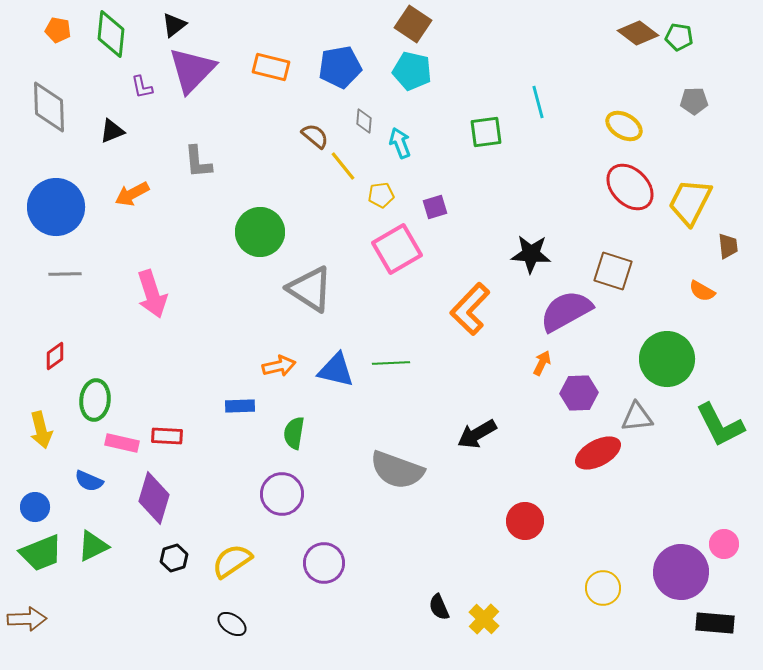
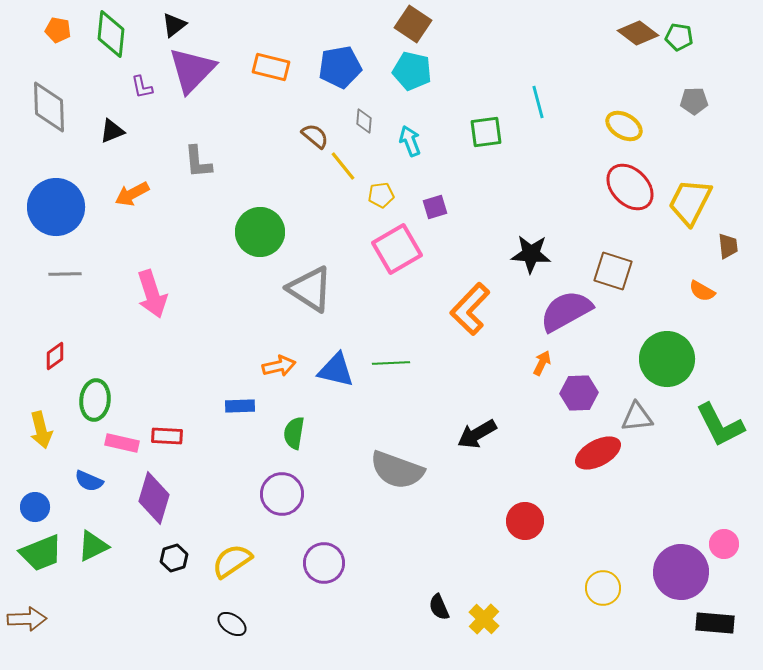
cyan arrow at (400, 143): moved 10 px right, 2 px up
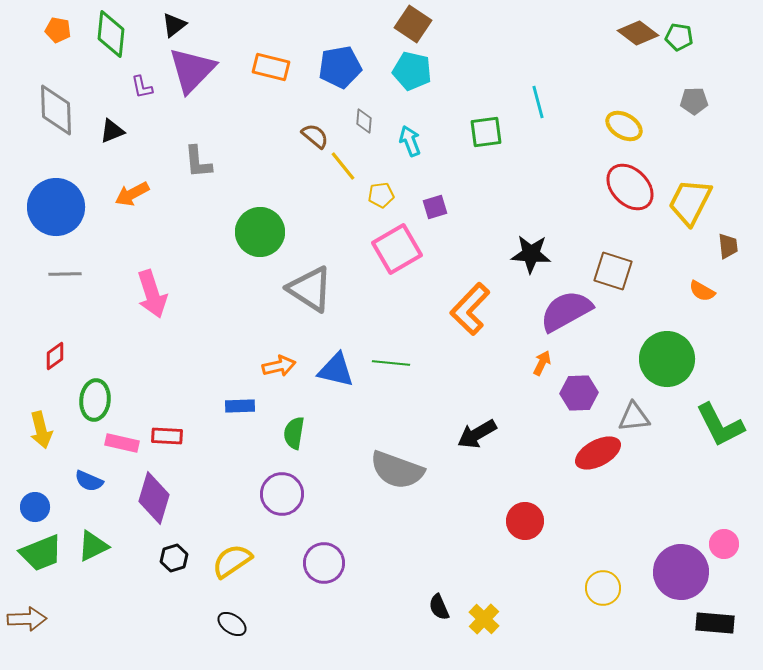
gray diamond at (49, 107): moved 7 px right, 3 px down
green line at (391, 363): rotated 9 degrees clockwise
gray triangle at (637, 417): moved 3 px left
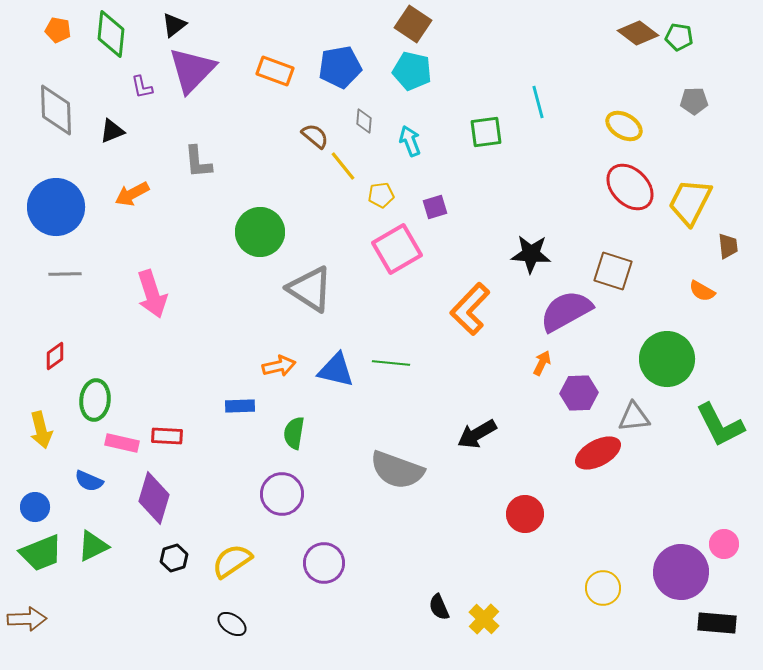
orange rectangle at (271, 67): moved 4 px right, 4 px down; rotated 6 degrees clockwise
red circle at (525, 521): moved 7 px up
black rectangle at (715, 623): moved 2 px right
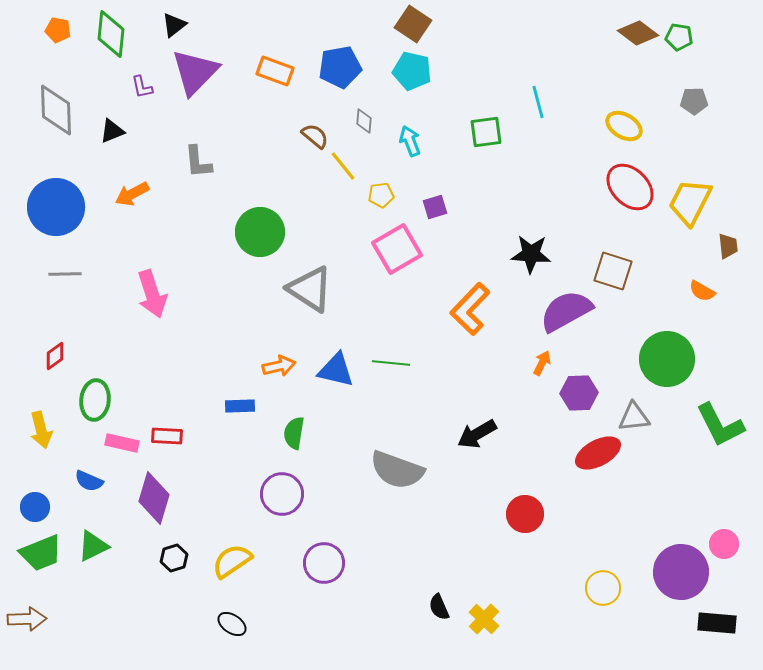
purple triangle at (192, 70): moved 3 px right, 2 px down
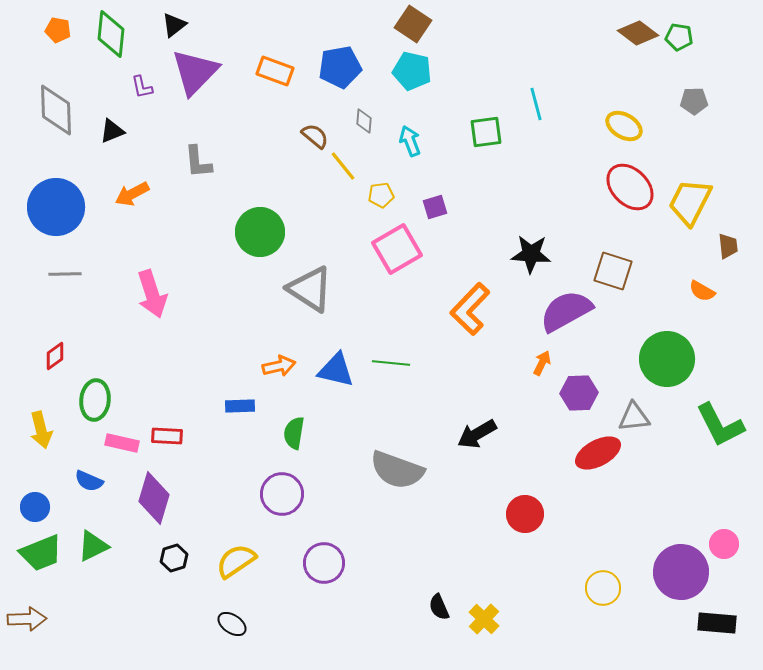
cyan line at (538, 102): moved 2 px left, 2 px down
yellow semicircle at (232, 561): moved 4 px right
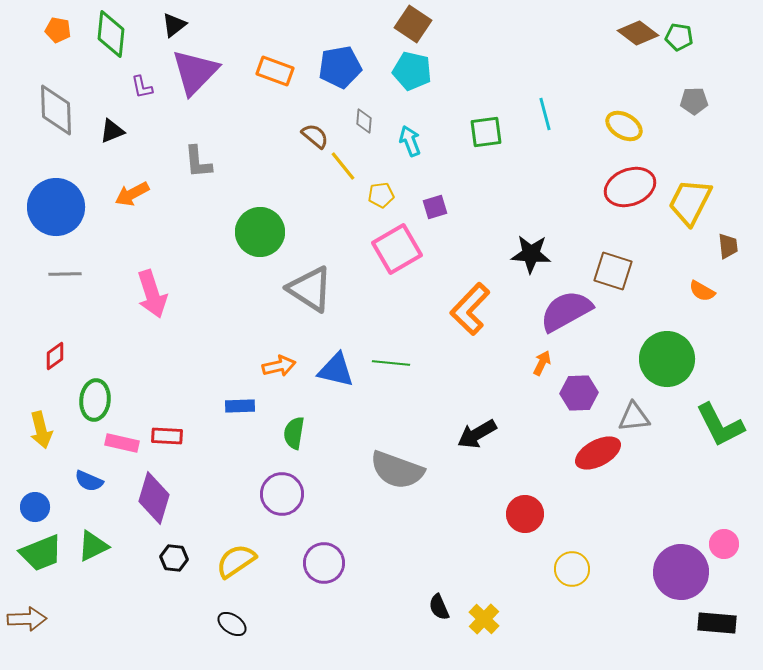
cyan line at (536, 104): moved 9 px right, 10 px down
red ellipse at (630, 187): rotated 66 degrees counterclockwise
black hexagon at (174, 558): rotated 24 degrees clockwise
yellow circle at (603, 588): moved 31 px left, 19 px up
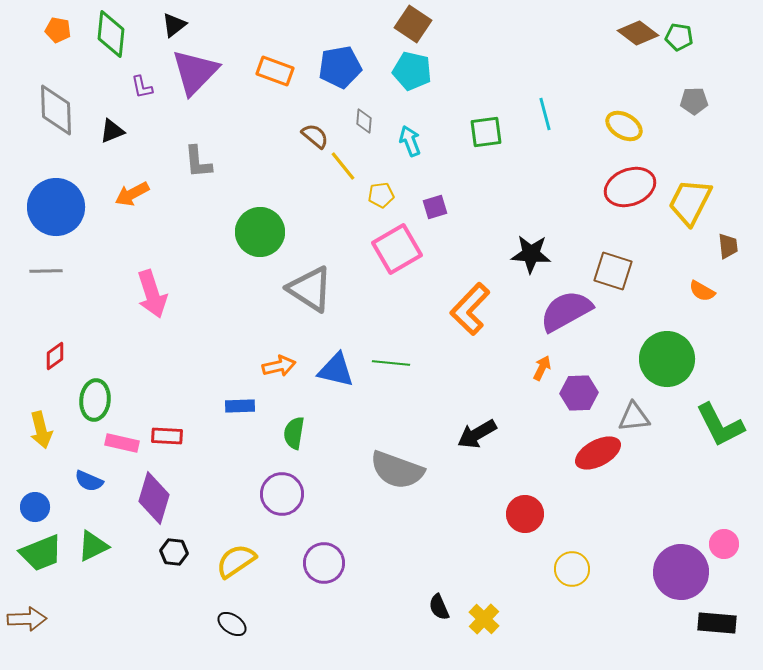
gray line at (65, 274): moved 19 px left, 3 px up
orange arrow at (542, 363): moved 5 px down
black hexagon at (174, 558): moved 6 px up
